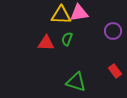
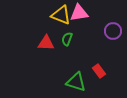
yellow triangle: rotated 20 degrees clockwise
red rectangle: moved 16 px left
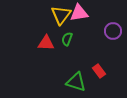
yellow triangle: rotated 45 degrees clockwise
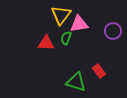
pink triangle: moved 11 px down
green semicircle: moved 1 px left, 1 px up
